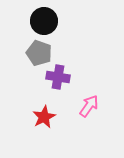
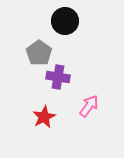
black circle: moved 21 px right
gray pentagon: rotated 15 degrees clockwise
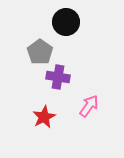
black circle: moved 1 px right, 1 px down
gray pentagon: moved 1 px right, 1 px up
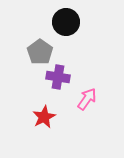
pink arrow: moved 2 px left, 7 px up
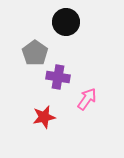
gray pentagon: moved 5 px left, 1 px down
red star: rotated 15 degrees clockwise
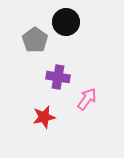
gray pentagon: moved 13 px up
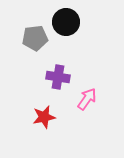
gray pentagon: moved 2 px up; rotated 30 degrees clockwise
